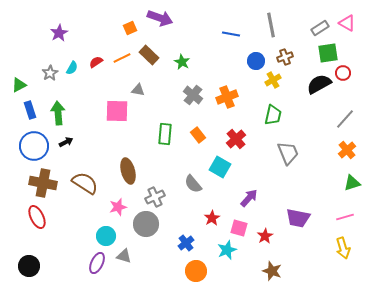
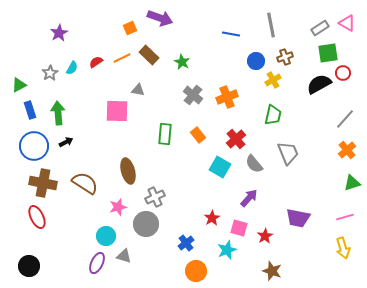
gray semicircle at (193, 184): moved 61 px right, 20 px up
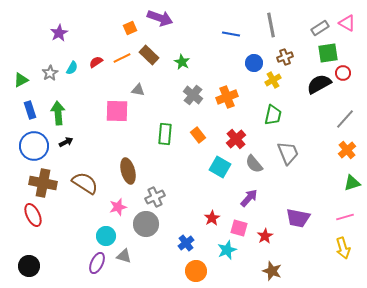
blue circle at (256, 61): moved 2 px left, 2 px down
green triangle at (19, 85): moved 2 px right, 5 px up
red ellipse at (37, 217): moved 4 px left, 2 px up
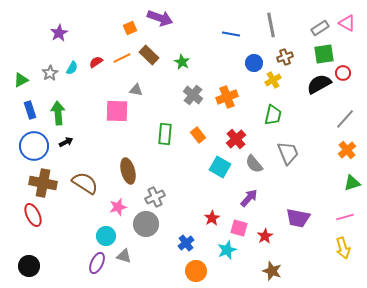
green square at (328, 53): moved 4 px left, 1 px down
gray triangle at (138, 90): moved 2 px left
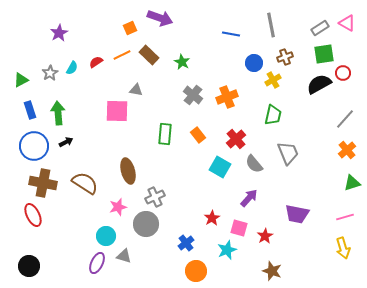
orange line at (122, 58): moved 3 px up
purple trapezoid at (298, 218): moved 1 px left, 4 px up
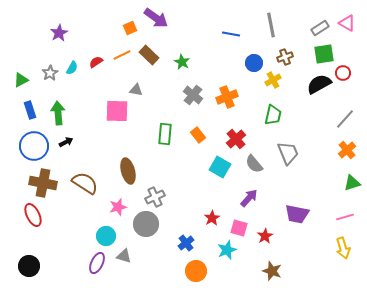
purple arrow at (160, 18): moved 4 px left; rotated 15 degrees clockwise
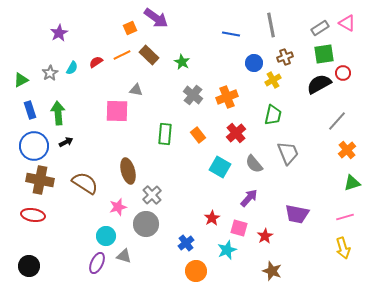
gray line at (345, 119): moved 8 px left, 2 px down
red cross at (236, 139): moved 6 px up
brown cross at (43, 183): moved 3 px left, 3 px up
gray cross at (155, 197): moved 3 px left, 2 px up; rotated 18 degrees counterclockwise
red ellipse at (33, 215): rotated 55 degrees counterclockwise
